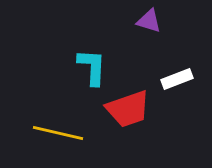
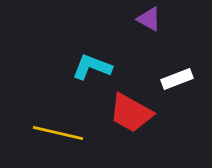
purple triangle: moved 2 px up; rotated 12 degrees clockwise
cyan L-shape: rotated 72 degrees counterclockwise
red trapezoid: moved 3 px right, 4 px down; rotated 48 degrees clockwise
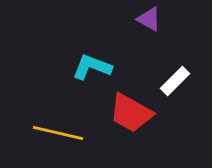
white rectangle: moved 2 px left, 2 px down; rotated 24 degrees counterclockwise
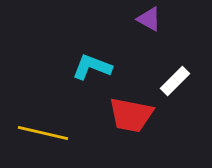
red trapezoid: moved 2 px down; rotated 18 degrees counterclockwise
yellow line: moved 15 px left
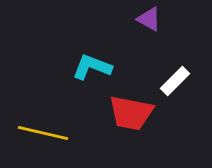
red trapezoid: moved 2 px up
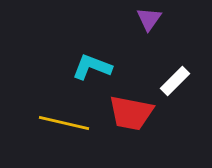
purple triangle: rotated 36 degrees clockwise
yellow line: moved 21 px right, 10 px up
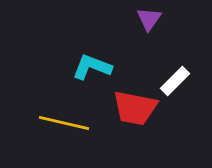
red trapezoid: moved 4 px right, 5 px up
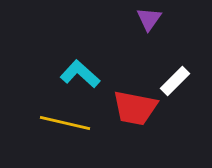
cyan L-shape: moved 12 px left, 7 px down; rotated 21 degrees clockwise
yellow line: moved 1 px right
